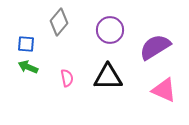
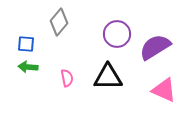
purple circle: moved 7 px right, 4 px down
green arrow: rotated 18 degrees counterclockwise
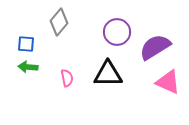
purple circle: moved 2 px up
black triangle: moved 3 px up
pink triangle: moved 4 px right, 8 px up
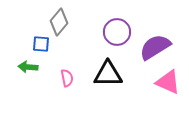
blue square: moved 15 px right
